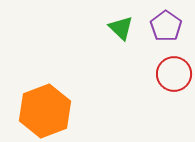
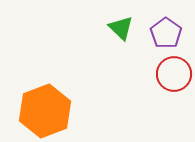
purple pentagon: moved 7 px down
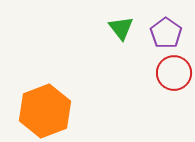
green triangle: rotated 8 degrees clockwise
red circle: moved 1 px up
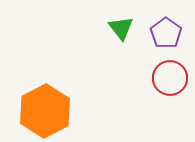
red circle: moved 4 px left, 5 px down
orange hexagon: rotated 6 degrees counterclockwise
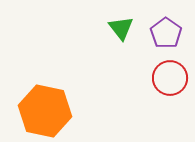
orange hexagon: rotated 21 degrees counterclockwise
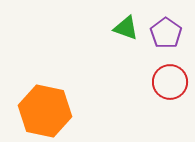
green triangle: moved 5 px right; rotated 32 degrees counterclockwise
red circle: moved 4 px down
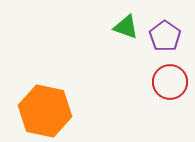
green triangle: moved 1 px up
purple pentagon: moved 1 px left, 3 px down
